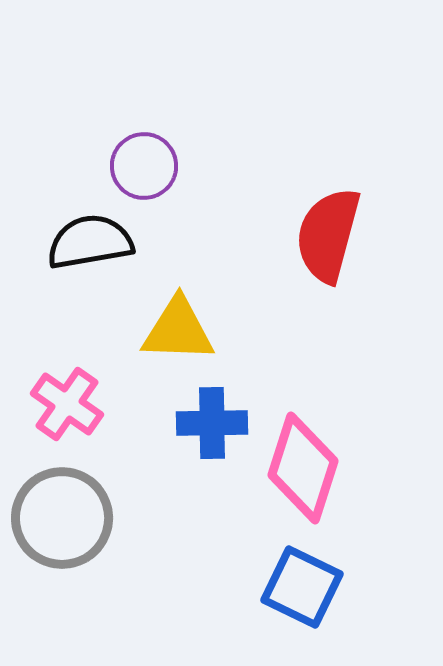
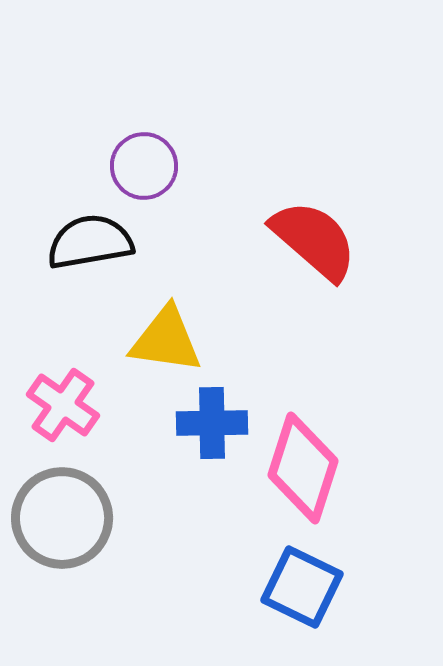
red semicircle: moved 14 px left, 5 px down; rotated 116 degrees clockwise
yellow triangle: moved 12 px left, 10 px down; rotated 6 degrees clockwise
pink cross: moved 4 px left, 1 px down
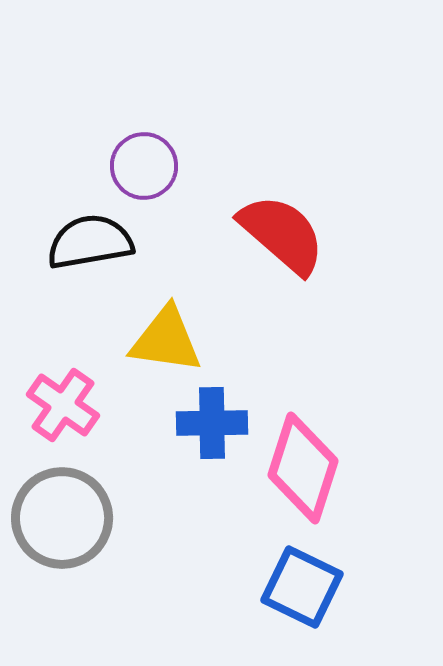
red semicircle: moved 32 px left, 6 px up
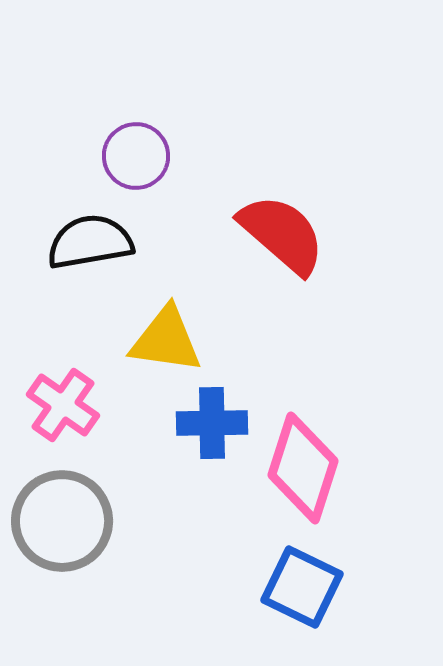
purple circle: moved 8 px left, 10 px up
gray circle: moved 3 px down
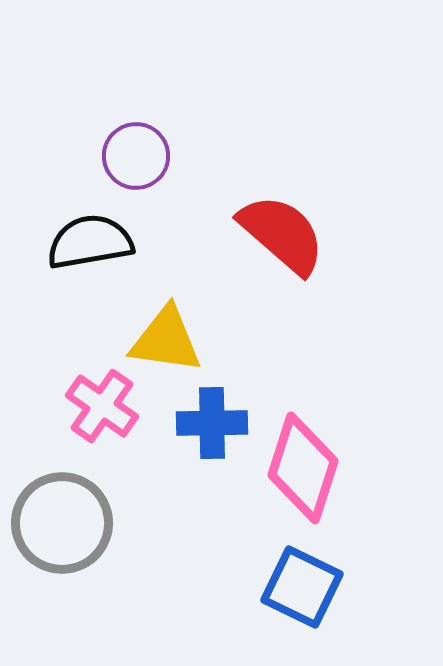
pink cross: moved 39 px right, 1 px down
gray circle: moved 2 px down
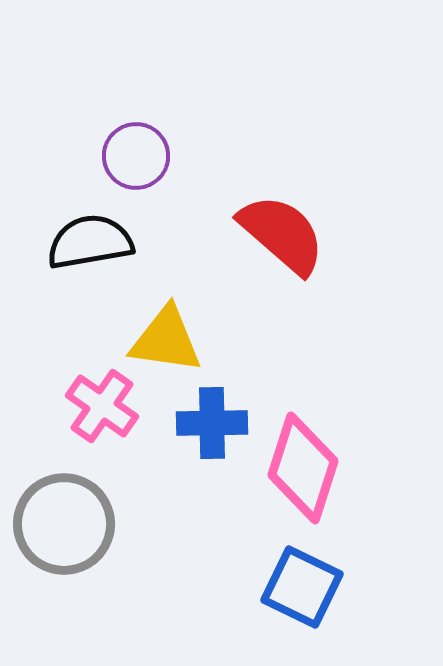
gray circle: moved 2 px right, 1 px down
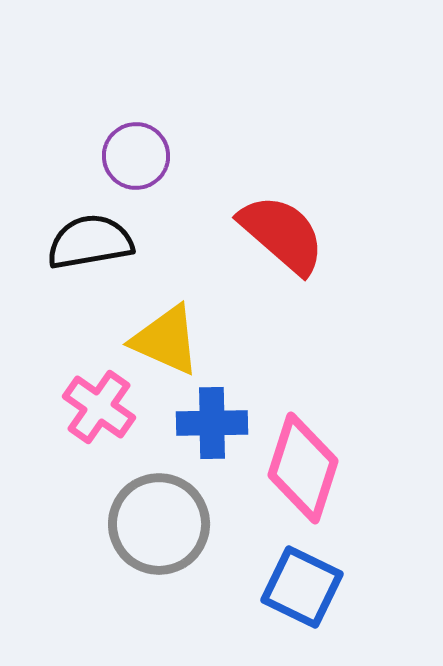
yellow triangle: rotated 16 degrees clockwise
pink cross: moved 3 px left, 1 px down
gray circle: moved 95 px right
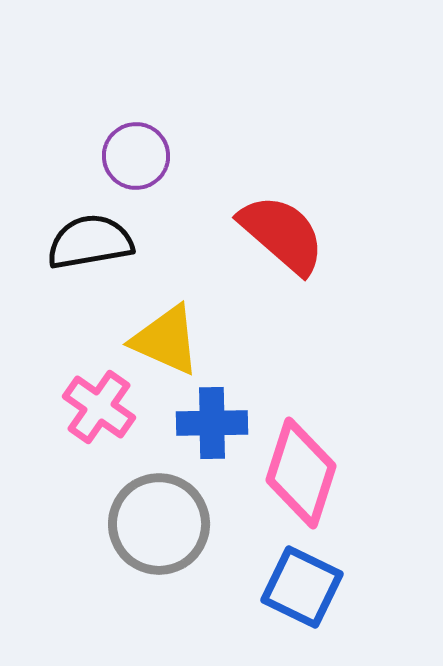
pink diamond: moved 2 px left, 5 px down
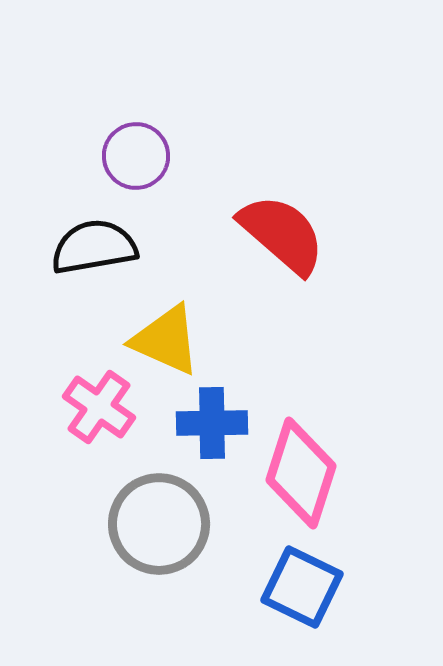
black semicircle: moved 4 px right, 5 px down
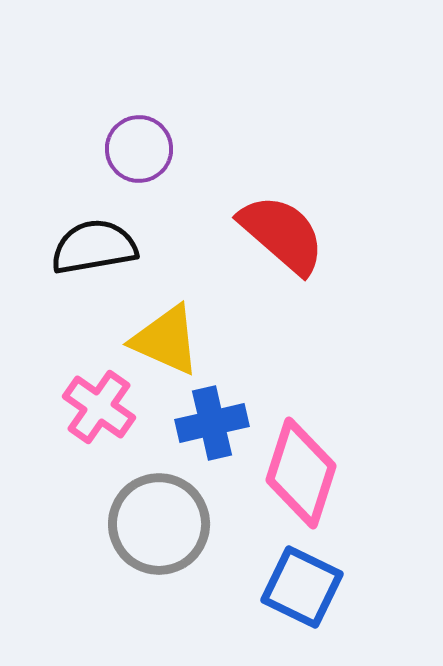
purple circle: moved 3 px right, 7 px up
blue cross: rotated 12 degrees counterclockwise
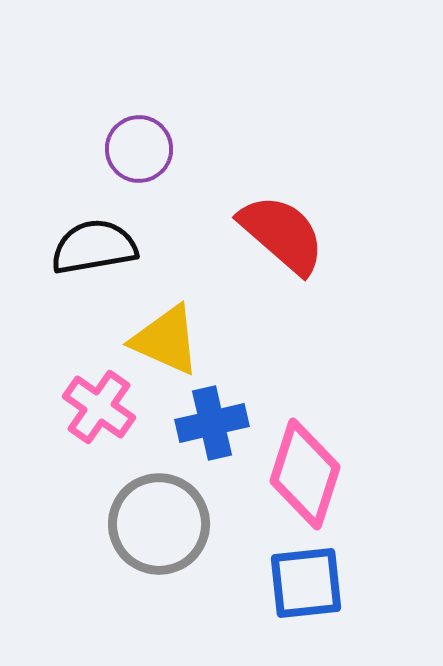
pink diamond: moved 4 px right, 1 px down
blue square: moved 4 px right, 4 px up; rotated 32 degrees counterclockwise
